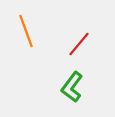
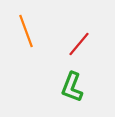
green L-shape: rotated 16 degrees counterclockwise
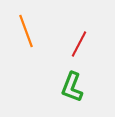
red line: rotated 12 degrees counterclockwise
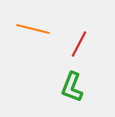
orange line: moved 7 px right, 2 px up; rotated 56 degrees counterclockwise
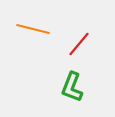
red line: rotated 12 degrees clockwise
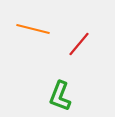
green L-shape: moved 12 px left, 9 px down
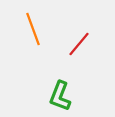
orange line: rotated 56 degrees clockwise
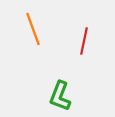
red line: moved 5 px right, 3 px up; rotated 28 degrees counterclockwise
